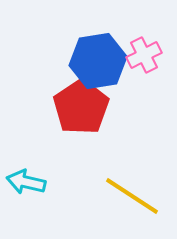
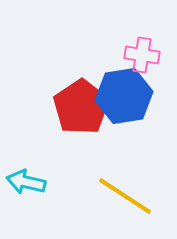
pink cross: moved 2 px left; rotated 36 degrees clockwise
blue hexagon: moved 26 px right, 35 px down
yellow line: moved 7 px left
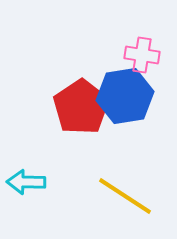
blue hexagon: moved 1 px right
cyan arrow: rotated 12 degrees counterclockwise
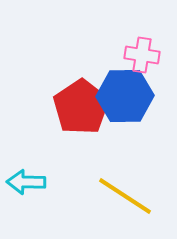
blue hexagon: rotated 8 degrees clockwise
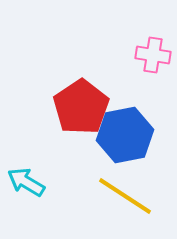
pink cross: moved 11 px right
blue hexagon: moved 39 px down; rotated 10 degrees counterclockwise
cyan arrow: rotated 30 degrees clockwise
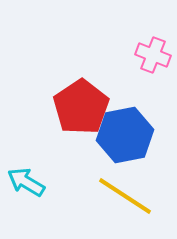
pink cross: rotated 12 degrees clockwise
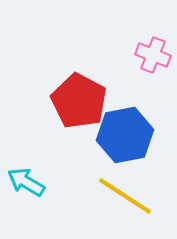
red pentagon: moved 2 px left, 6 px up; rotated 10 degrees counterclockwise
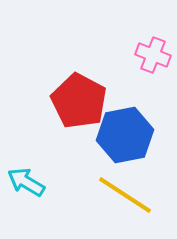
yellow line: moved 1 px up
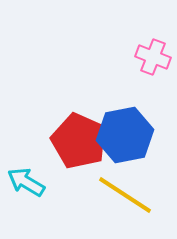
pink cross: moved 2 px down
red pentagon: moved 40 px down; rotated 4 degrees counterclockwise
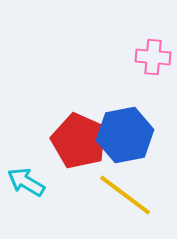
pink cross: rotated 16 degrees counterclockwise
yellow line: rotated 4 degrees clockwise
